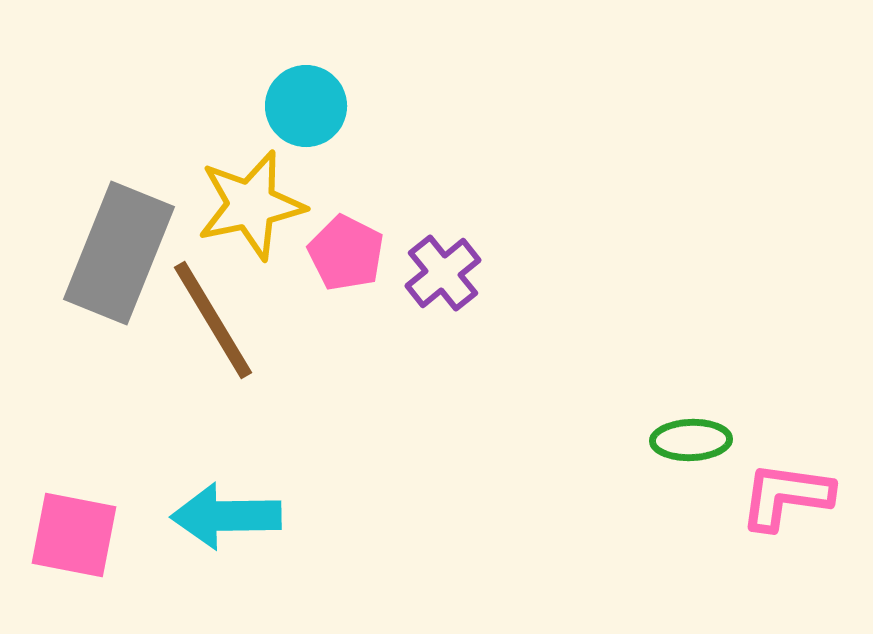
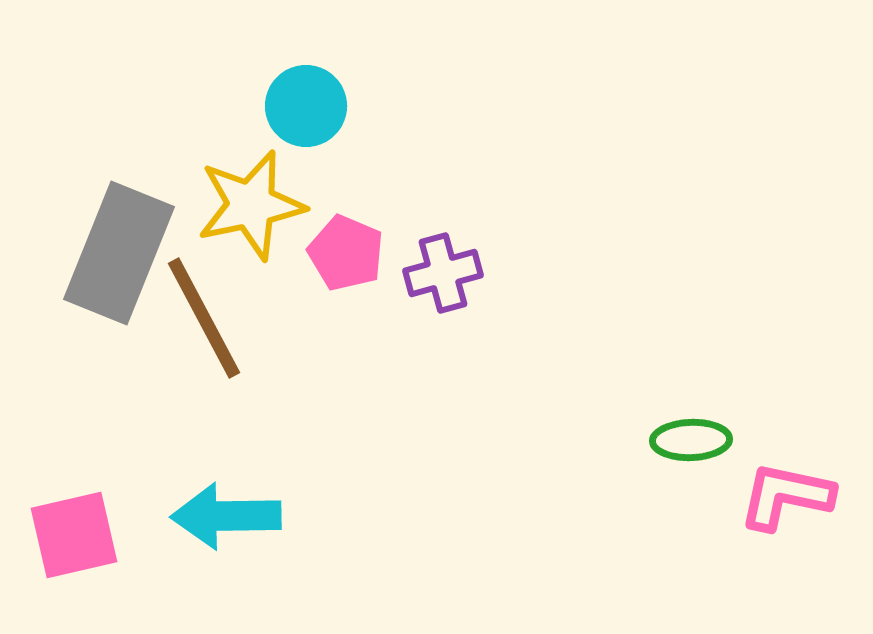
pink pentagon: rotated 4 degrees counterclockwise
purple cross: rotated 24 degrees clockwise
brown line: moved 9 px left, 2 px up; rotated 3 degrees clockwise
pink L-shape: rotated 4 degrees clockwise
pink square: rotated 24 degrees counterclockwise
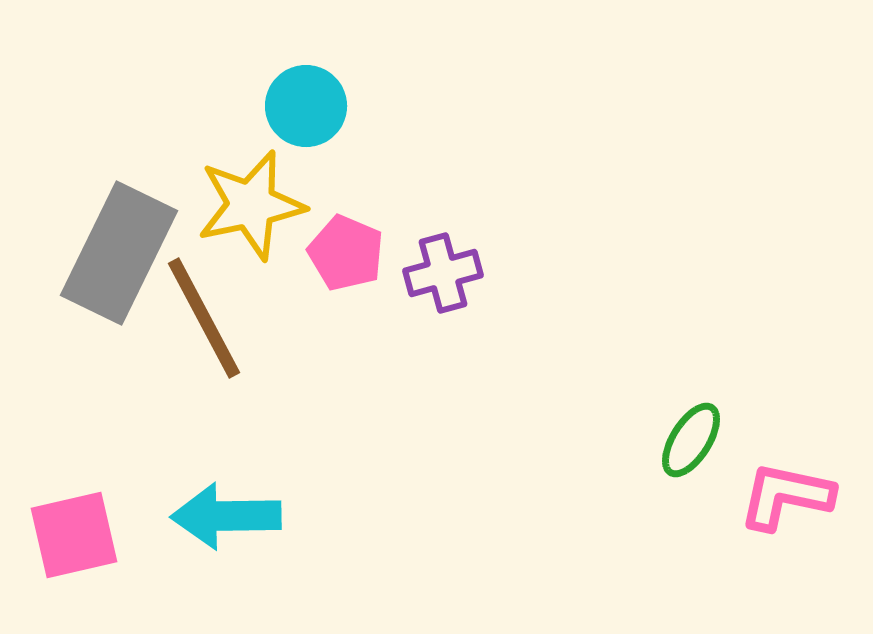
gray rectangle: rotated 4 degrees clockwise
green ellipse: rotated 56 degrees counterclockwise
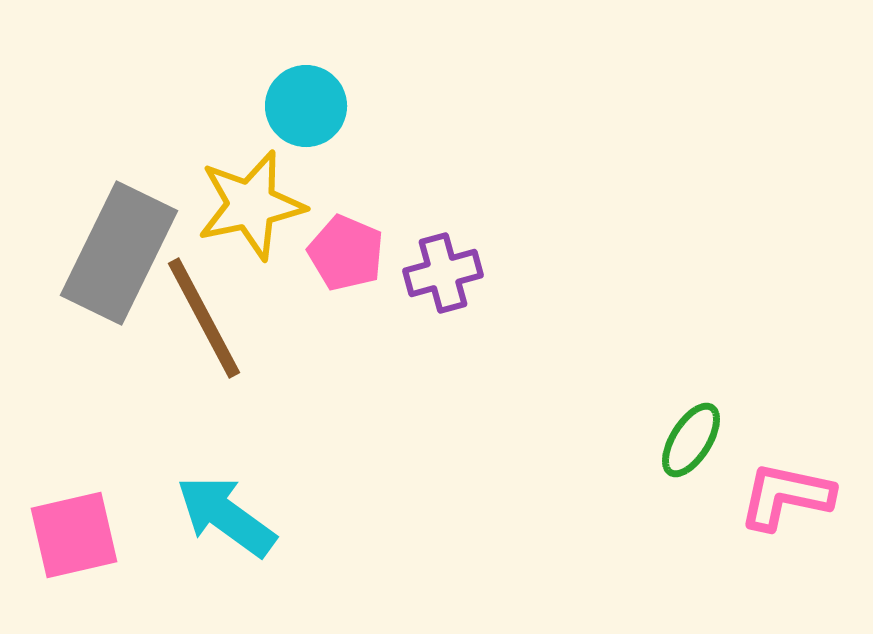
cyan arrow: rotated 37 degrees clockwise
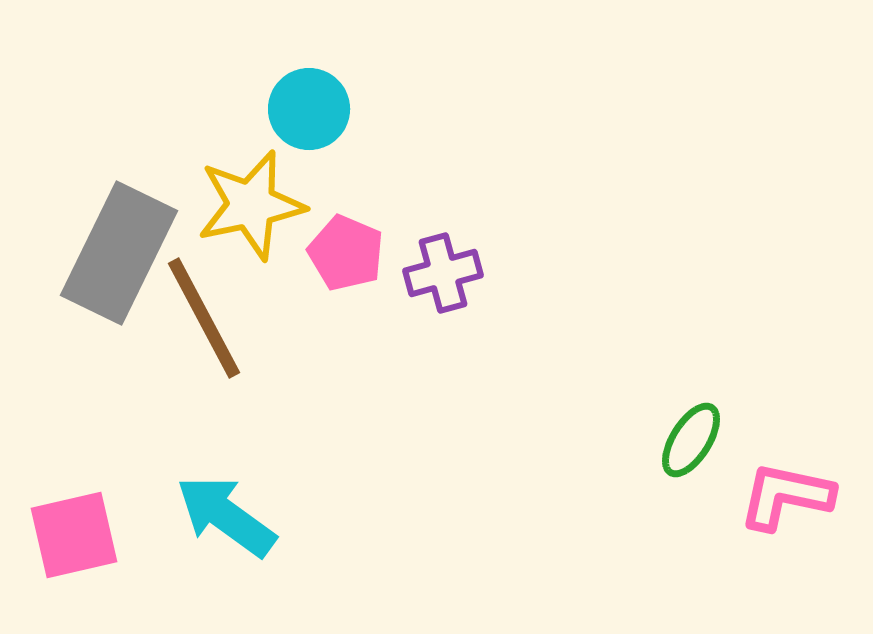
cyan circle: moved 3 px right, 3 px down
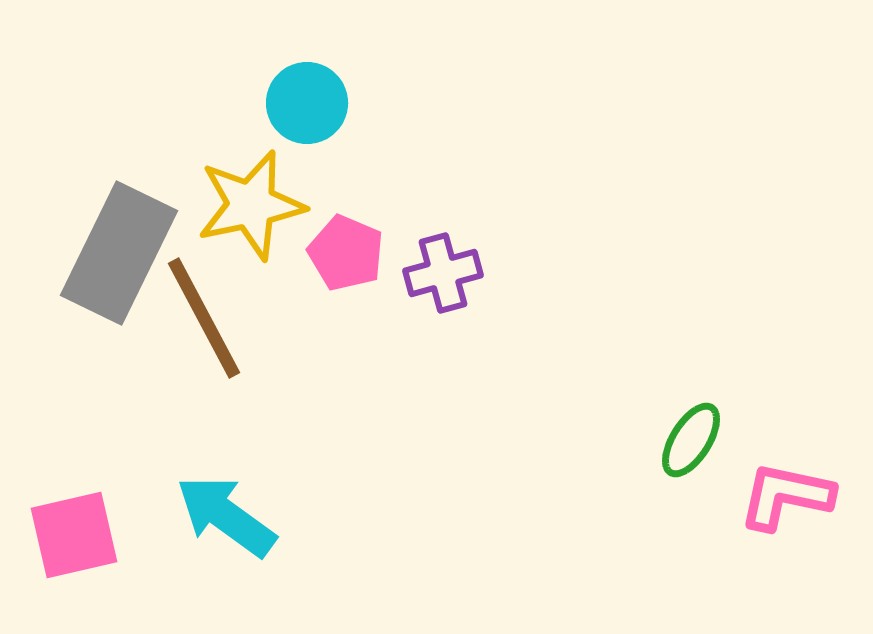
cyan circle: moved 2 px left, 6 px up
